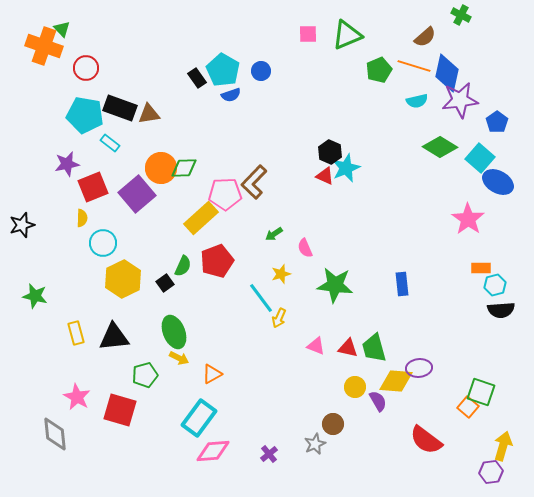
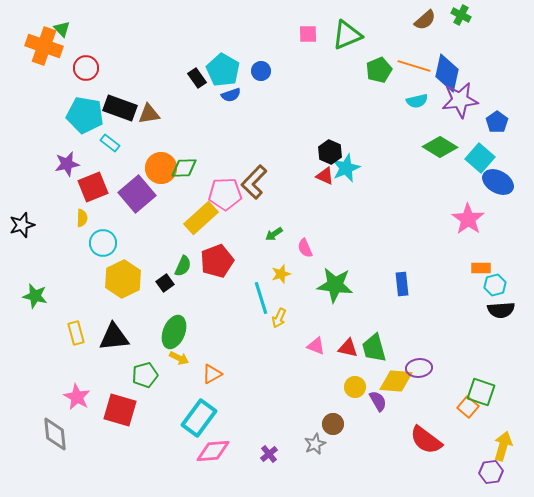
brown semicircle at (425, 37): moved 17 px up
cyan line at (261, 298): rotated 20 degrees clockwise
green ellipse at (174, 332): rotated 44 degrees clockwise
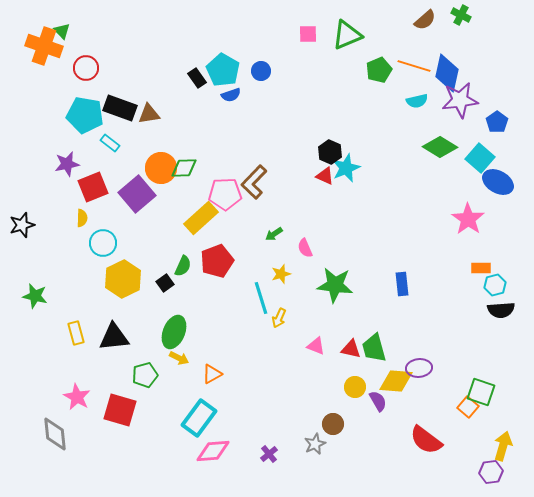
green triangle at (62, 29): moved 2 px down
red triangle at (348, 348): moved 3 px right, 1 px down
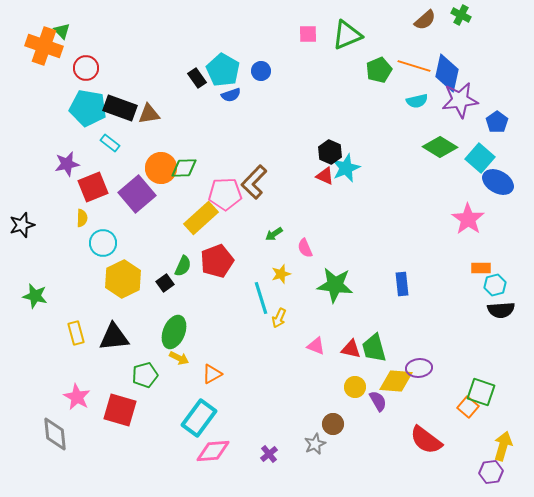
cyan pentagon at (85, 115): moved 3 px right, 7 px up
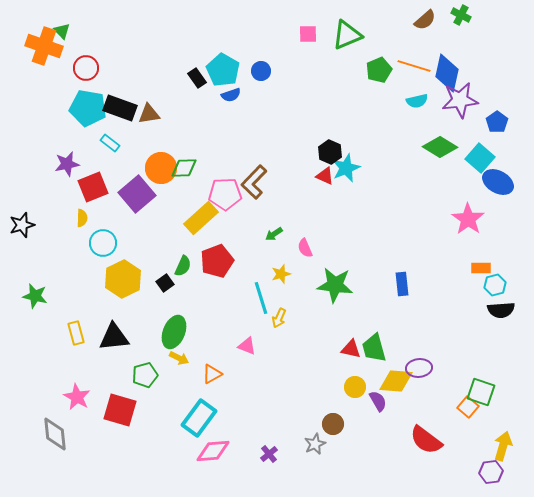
pink triangle at (316, 346): moved 69 px left
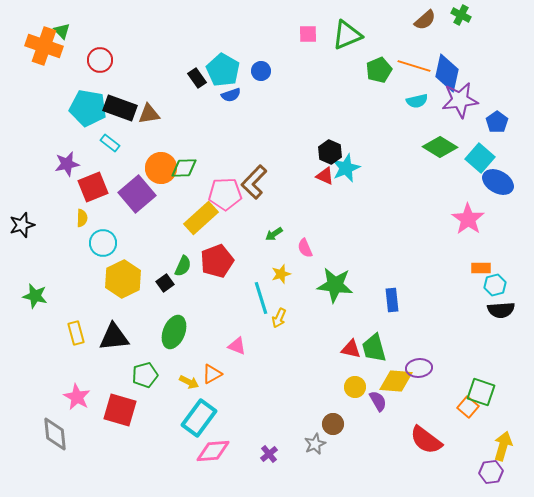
red circle at (86, 68): moved 14 px right, 8 px up
blue rectangle at (402, 284): moved 10 px left, 16 px down
pink triangle at (247, 346): moved 10 px left
yellow arrow at (179, 358): moved 10 px right, 24 px down
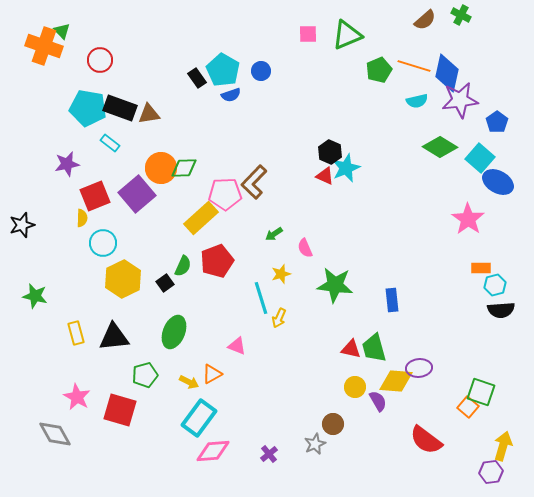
red square at (93, 187): moved 2 px right, 9 px down
gray diamond at (55, 434): rotated 24 degrees counterclockwise
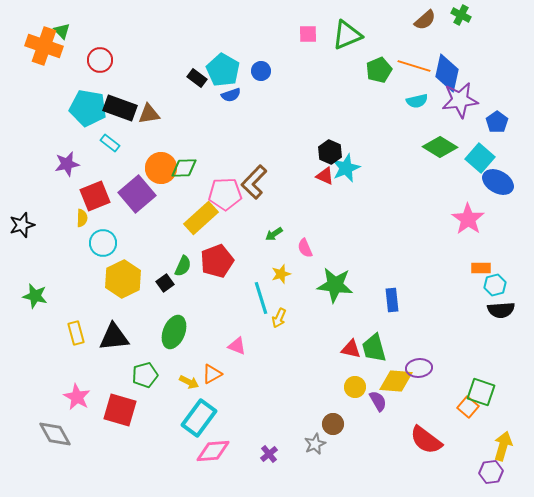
black rectangle at (197, 78): rotated 18 degrees counterclockwise
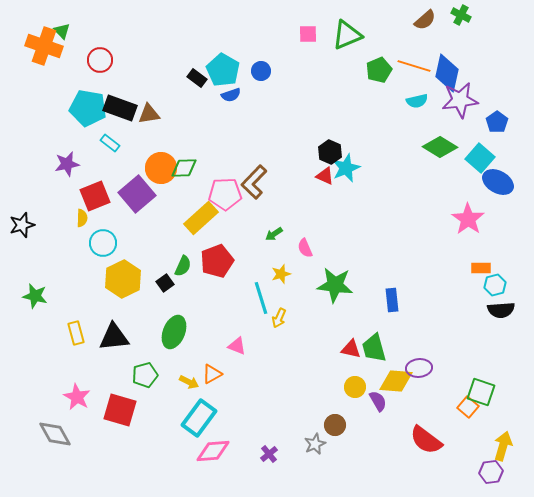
brown circle at (333, 424): moved 2 px right, 1 px down
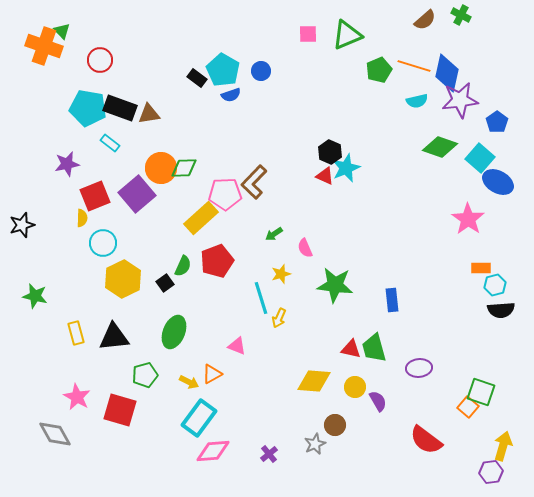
green diamond at (440, 147): rotated 12 degrees counterclockwise
yellow diamond at (396, 381): moved 82 px left
